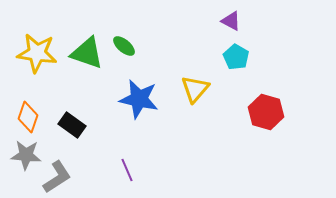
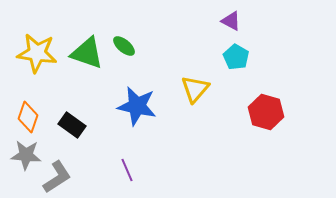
blue star: moved 2 px left, 7 px down
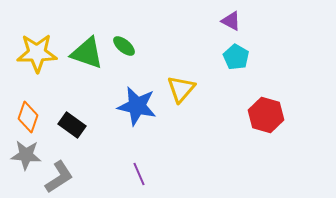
yellow star: rotated 9 degrees counterclockwise
yellow triangle: moved 14 px left
red hexagon: moved 3 px down
purple line: moved 12 px right, 4 px down
gray L-shape: moved 2 px right
